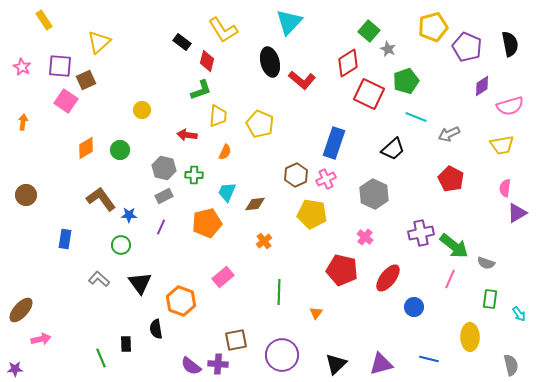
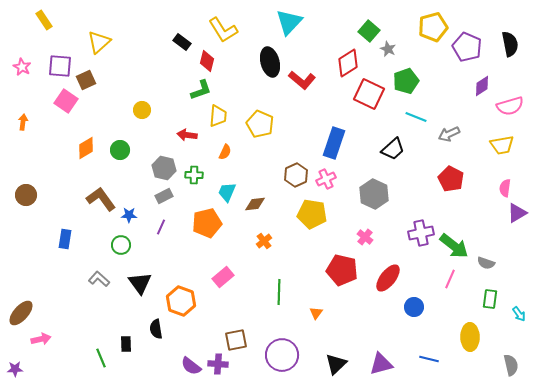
brown ellipse at (21, 310): moved 3 px down
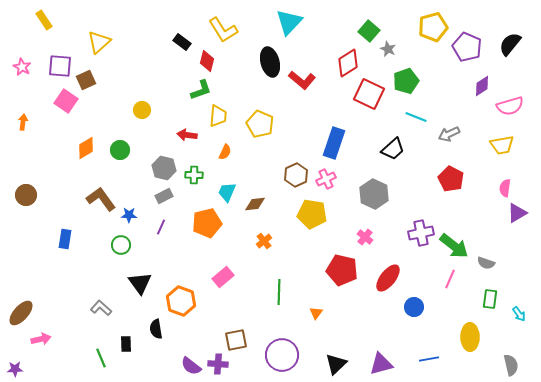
black semicircle at (510, 44): rotated 130 degrees counterclockwise
gray L-shape at (99, 279): moved 2 px right, 29 px down
blue line at (429, 359): rotated 24 degrees counterclockwise
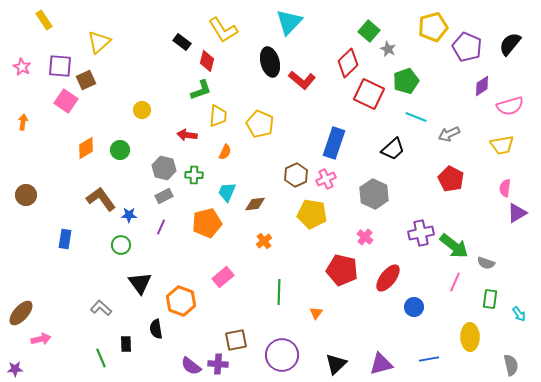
red diamond at (348, 63): rotated 12 degrees counterclockwise
pink line at (450, 279): moved 5 px right, 3 px down
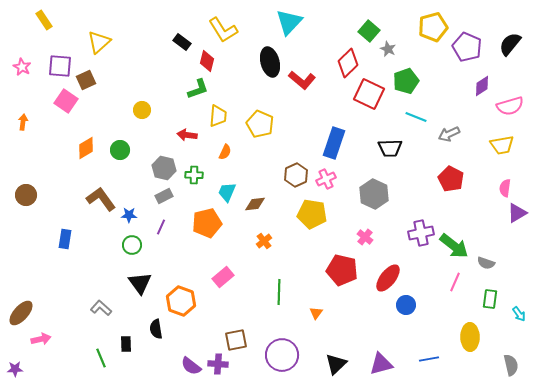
green L-shape at (201, 90): moved 3 px left, 1 px up
black trapezoid at (393, 149): moved 3 px left, 1 px up; rotated 40 degrees clockwise
green circle at (121, 245): moved 11 px right
blue circle at (414, 307): moved 8 px left, 2 px up
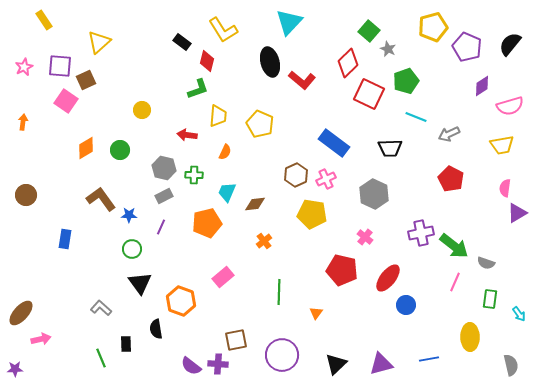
pink star at (22, 67): moved 2 px right; rotated 18 degrees clockwise
blue rectangle at (334, 143): rotated 72 degrees counterclockwise
green circle at (132, 245): moved 4 px down
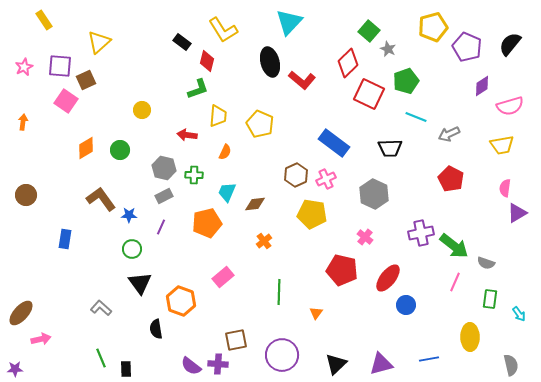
black rectangle at (126, 344): moved 25 px down
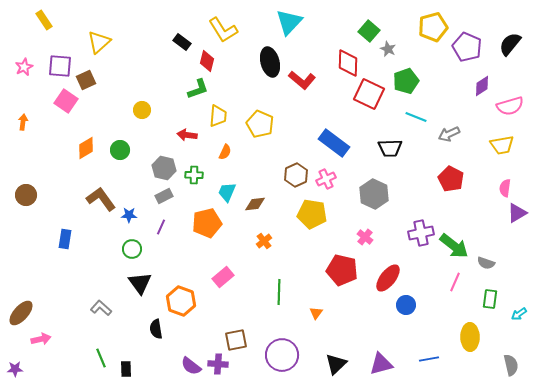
red diamond at (348, 63): rotated 44 degrees counterclockwise
cyan arrow at (519, 314): rotated 91 degrees clockwise
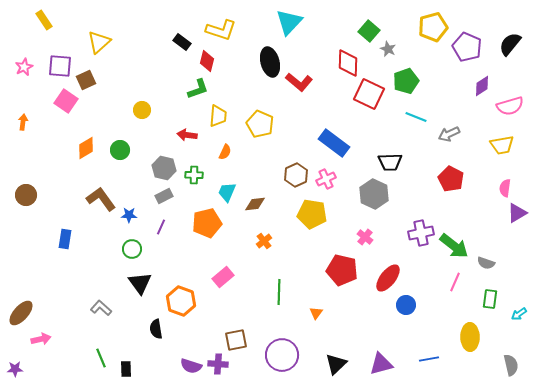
yellow L-shape at (223, 30): moved 2 px left; rotated 40 degrees counterclockwise
red L-shape at (302, 80): moved 3 px left, 2 px down
black trapezoid at (390, 148): moved 14 px down
purple semicircle at (191, 366): rotated 20 degrees counterclockwise
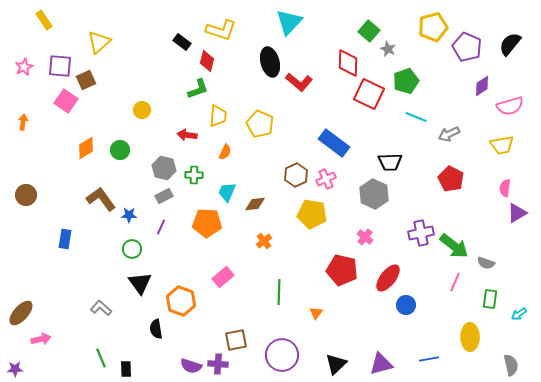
orange pentagon at (207, 223): rotated 16 degrees clockwise
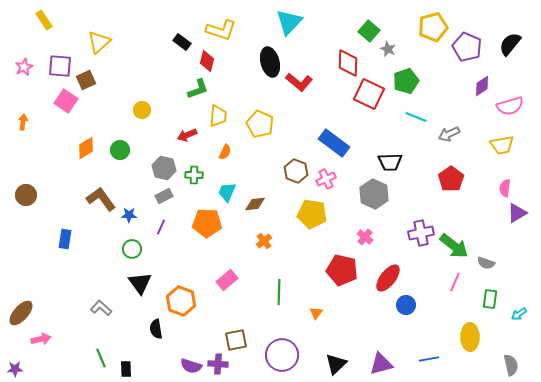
red arrow at (187, 135): rotated 30 degrees counterclockwise
brown hexagon at (296, 175): moved 4 px up; rotated 15 degrees counterclockwise
red pentagon at (451, 179): rotated 10 degrees clockwise
pink rectangle at (223, 277): moved 4 px right, 3 px down
